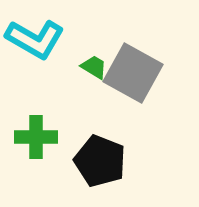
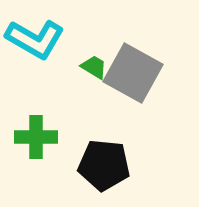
black pentagon: moved 4 px right, 4 px down; rotated 15 degrees counterclockwise
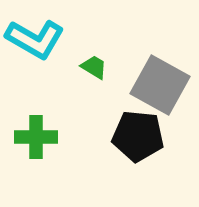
gray square: moved 27 px right, 12 px down
black pentagon: moved 34 px right, 29 px up
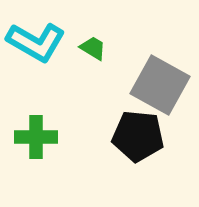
cyan L-shape: moved 1 px right, 3 px down
green trapezoid: moved 1 px left, 19 px up
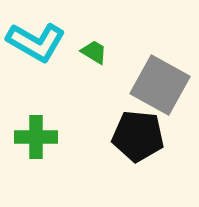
green trapezoid: moved 1 px right, 4 px down
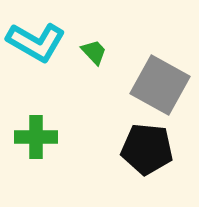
green trapezoid: rotated 16 degrees clockwise
black pentagon: moved 9 px right, 13 px down
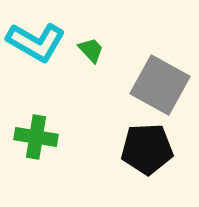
green trapezoid: moved 3 px left, 2 px up
green cross: rotated 9 degrees clockwise
black pentagon: rotated 9 degrees counterclockwise
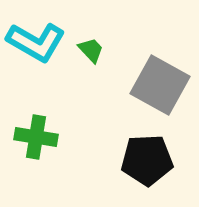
black pentagon: moved 11 px down
